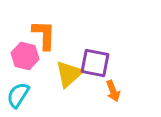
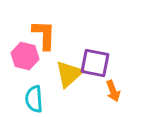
cyan semicircle: moved 16 px right, 4 px down; rotated 36 degrees counterclockwise
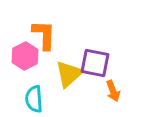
pink hexagon: rotated 20 degrees clockwise
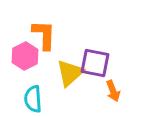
yellow triangle: moved 1 px right, 1 px up
cyan semicircle: moved 1 px left
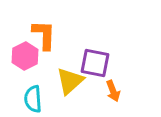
yellow triangle: moved 8 px down
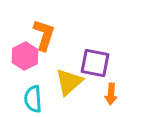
orange L-shape: rotated 16 degrees clockwise
yellow triangle: moved 1 px left, 1 px down
orange arrow: moved 2 px left, 3 px down; rotated 25 degrees clockwise
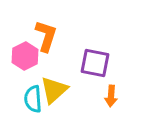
orange L-shape: moved 2 px right, 1 px down
yellow triangle: moved 15 px left, 8 px down
orange arrow: moved 2 px down
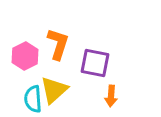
orange L-shape: moved 12 px right, 8 px down
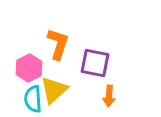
pink hexagon: moved 4 px right, 12 px down
orange arrow: moved 2 px left
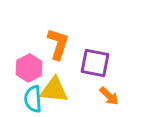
yellow triangle: rotated 48 degrees clockwise
orange arrow: rotated 50 degrees counterclockwise
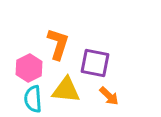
yellow triangle: moved 12 px right
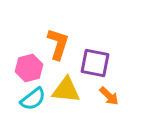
pink hexagon: rotated 12 degrees clockwise
cyan semicircle: rotated 124 degrees counterclockwise
